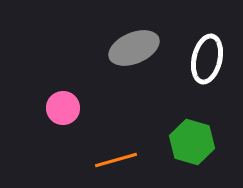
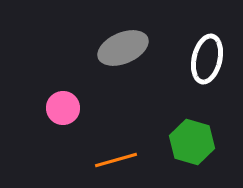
gray ellipse: moved 11 px left
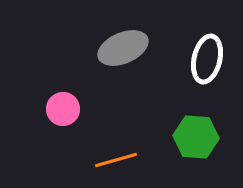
pink circle: moved 1 px down
green hexagon: moved 4 px right, 5 px up; rotated 12 degrees counterclockwise
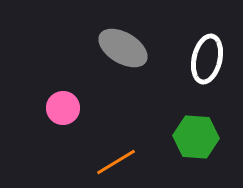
gray ellipse: rotated 54 degrees clockwise
pink circle: moved 1 px up
orange line: moved 2 px down; rotated 15 degrees counterclockwise
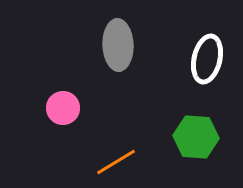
gray ellipse: moved 5 px left, 3 px up; rotated 57 degrees clockwise
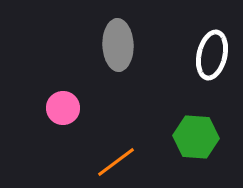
white ellipse: moved 5 px right, 4 px up
orange line: rotated 6 degrees counterclockwise
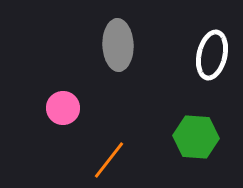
orange line: moved 7 px left, 2 px up; rotated 15 degrees counterclockwise
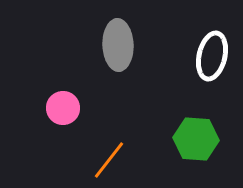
white ellipse: moved 1 px down
green hexagon: moved 2 px down
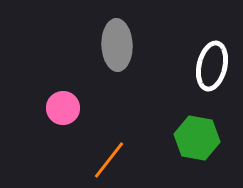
gray ellipse: moved 1 px left
white ellipse: moved 10 px down
green hexagon: moved 1 px right, 1 px up; rotated 6 degrees clockwise
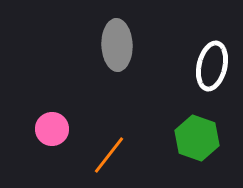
pink circle: moved 11 px left, 21 px down
green hexagon: rotated 9 degrees clockwise
orange line: moved 5 px up
